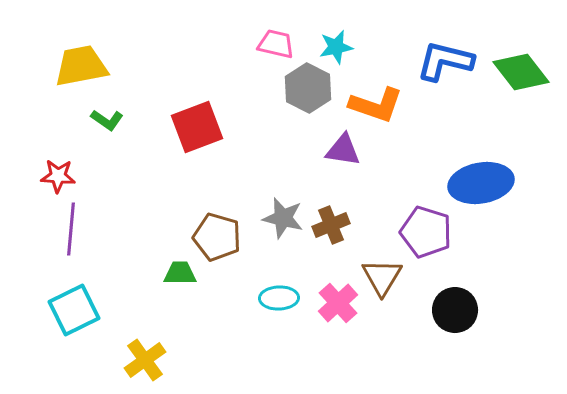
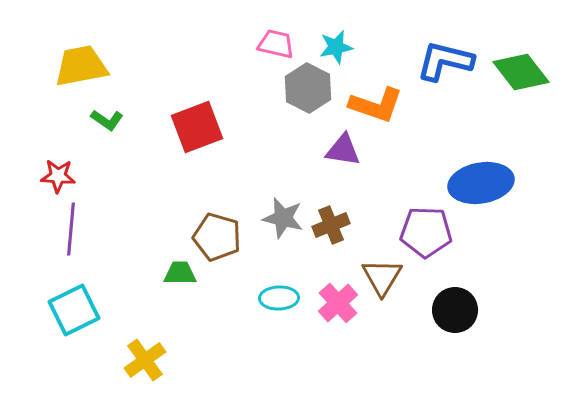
purple pentagon: rotated 15 degrees counterclockwise
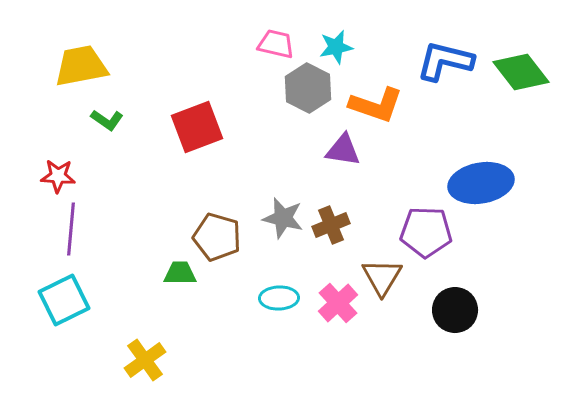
cyan square: moved 10 px left, 10 px up
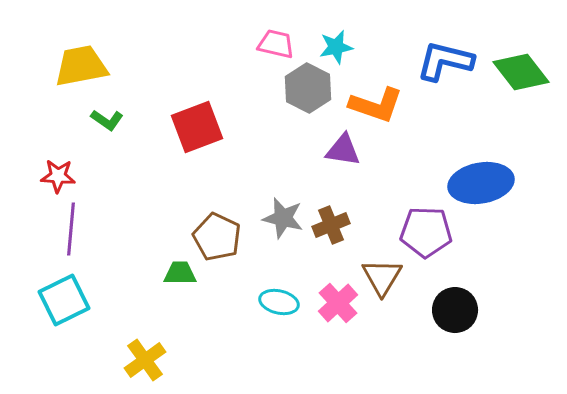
brown pentagon: rotated 9 degrees clockwise
cyan ellipse: moved 4 px down; rotated 15 degrees clockwise
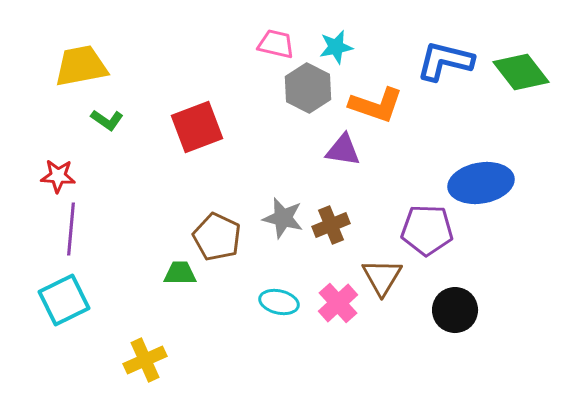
purple pentagon: moved 1 px right, 2 px up
yellow cross: rotated 12 degrees clockwise
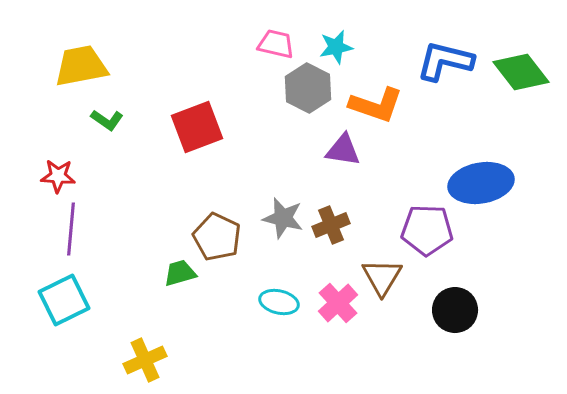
green trapezoid: rotated 16 degrees counterclockwise
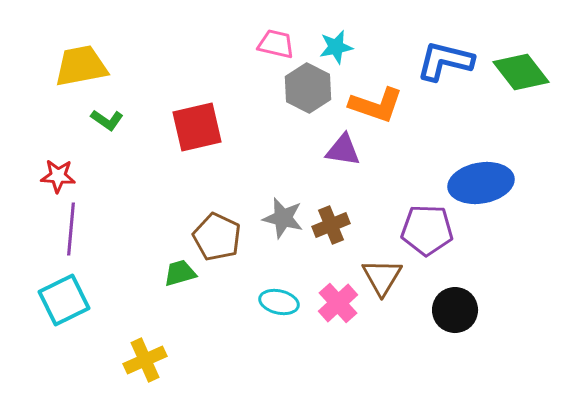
red square: rotated 8 degrees clockwise
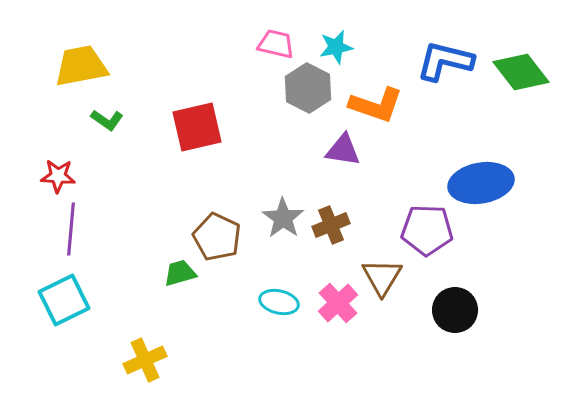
gray star: rotated 21 degrees clockwise
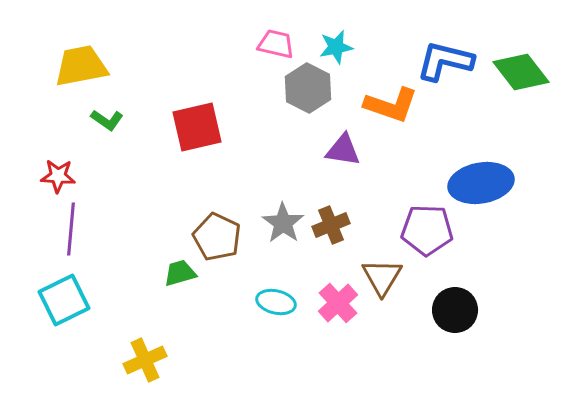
orange L-shape: moved 15 px right
gray star: moved 5 px down
cyan ellipse: moved 3 px left
